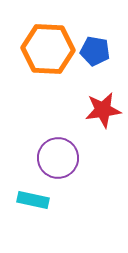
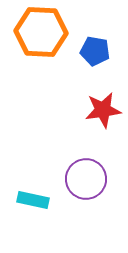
orange hexagon: moved 7 px left, 17 px up
purple circle: moved 28 px right, 21 px down
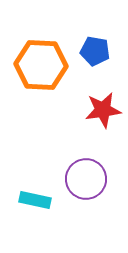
orange hexagon: moved 33 px down
cyan rectangle: moved 2 px right
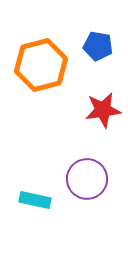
blue pentagon: moved 3 px right, 5 px up
orange hexagon: rotated 18 degrees counterclockwise
purple circle: moved 1 px right
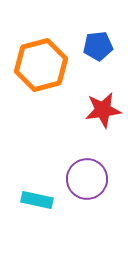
blue pentagon: rotated 16 degrees counterclockwise
cyan rectangle: moved 2 px right
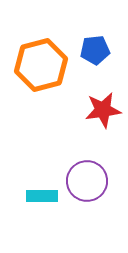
blue pentagon: moved 3 px left, 4 px down
purple circle: moved 2 px down
cyan rectangle: moved 5 px right, 4 px up; rotated 12 degrees counterclockwise
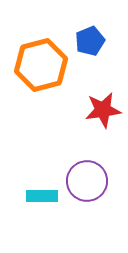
blue pentagon: moved 5 px left, 9 px up; rotated 16 degrees counterclockwise
